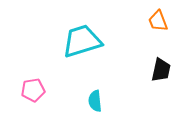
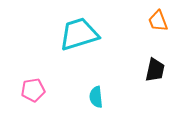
cyan trapezoid: moved 3 px left, 7 px up
black trapezoid: moved 6 px left
cyan semicircle: moved 1 px right, 4 px up
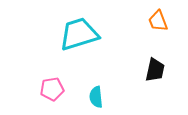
pink pentagon: moved 19 px right, 1 px up
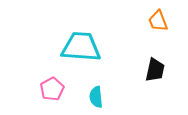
cyan trapezoid: moved 2 px right, 13 px down; rotated 21 degrees clockwise
pink pentagon: rotated 20 degrees counterclockwise
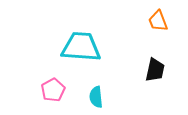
pink pentagon: moved 1 px right, 1 px down
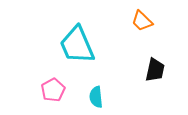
orange trapezoid: moved 16 px left; rotated 25 degrees counterclockwise
cyan trapezoid: moved 4 px left, 2 px up; rotated 117 degrees counterclockwise
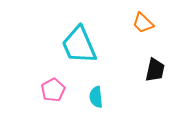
orange trapezoid: moved 1 px right, 2 px down
cyan trapezoid: moved 2 px right
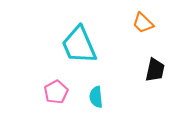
pink pentagon: moved 3 px right, 2 px down
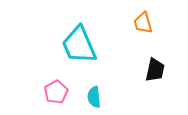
orange trapezoid: rotated 30 degrees clockwise
cyan semicircle: moved 2 px left
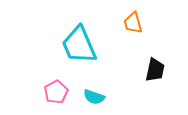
orange trapezoid: moved 10 px left
cyan semicircle: rotated 65 degrees counterclockwise
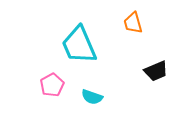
black trapezoid: moved 1 px right, 1 px down; rotated 55 degrees clockwise
pink pentagon: moved 4 px left, 7 px up
cyan semicircle: moved 2 px left
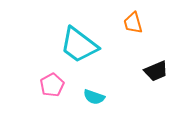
cyan trapezoid: rotated 30 degrees counterclockwise
cyan semicircle: moved 2 px right
